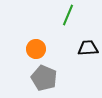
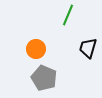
black trapezoid: rotated 70 degrees counterclockwise
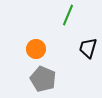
gray pentagon: moved 1 px left, 1 px down
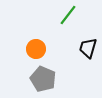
green line: rotated 15 degrees clockwise
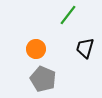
black trapezoid: moved 3 px left
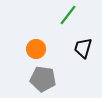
black trapezoid: moved 2 px left
gray pentagon: rotated 15 degrees counterclockwise
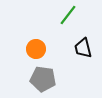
black trapezoid: rotated 30 degrees counterclockwise
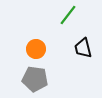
gray pentagon: moved 8 px left
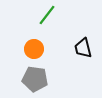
green line: moved 21 px left
orange circle: moved 2 px left
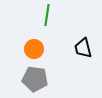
green line: rotated 30 degrees counterclockwise
